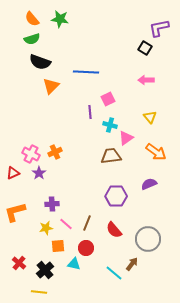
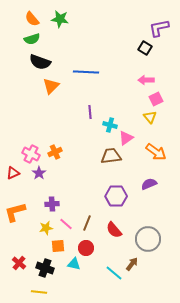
pink square: moved 48 px right
black cross: moved 2 px up; rotated 30 degrees counterclockwise
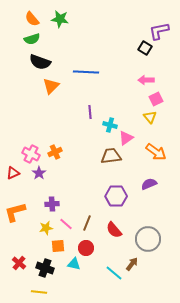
purple L-shape: moved 3 px down
